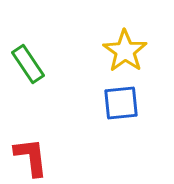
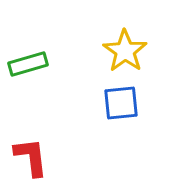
green rectangle: rotated 72 degrees counterclockwise
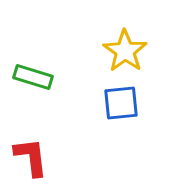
green rectangle: moved 5 px right, 13 px down; rotated 33 degrees clockwise
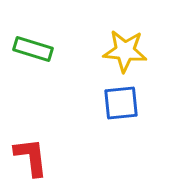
yellow star: rotated 30 degrees counterclockwise
green rectangle: moved 28 px up
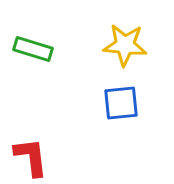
yellow star: moved 6 px up
